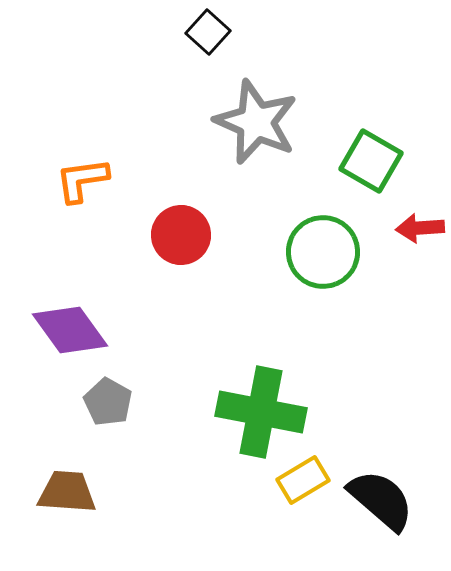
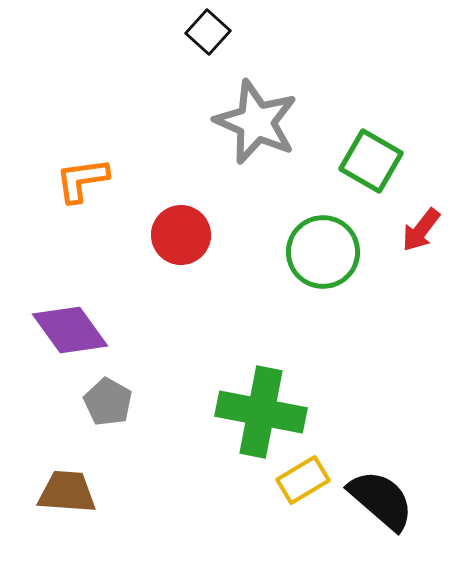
red arrow: moved 1 px right, 2 px down; rotated 48 degrees counterclockwise
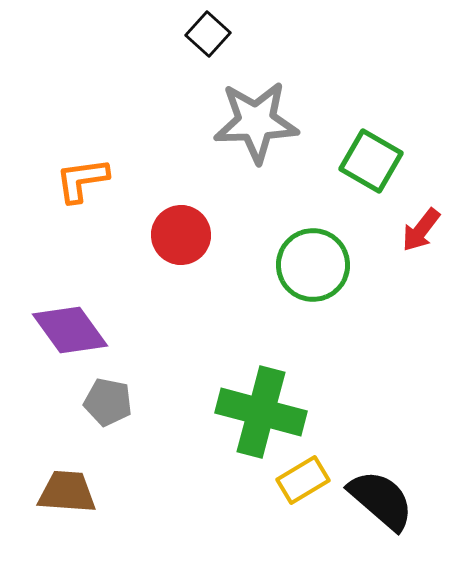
black square: moved 2 px down
gray star: rotated 26 degrees counterclockwise
green circle: moved 10 px left, 13 px down
gray pentagon: rotated 18 degrees counterclockwise
green cross: rotated 4 degrees clockwise
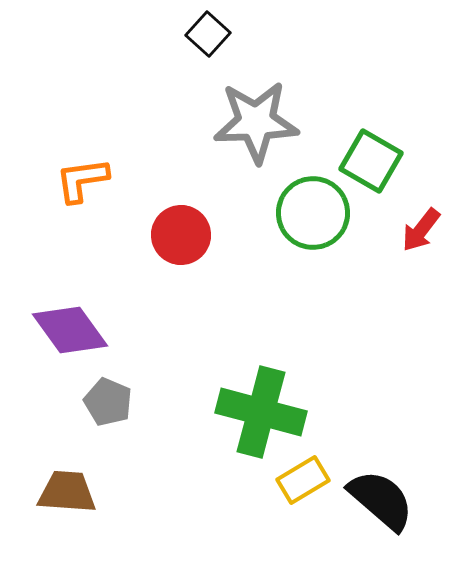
green circle: moved 52 px up
gray pentagon: rotated 12 degrees clockwise
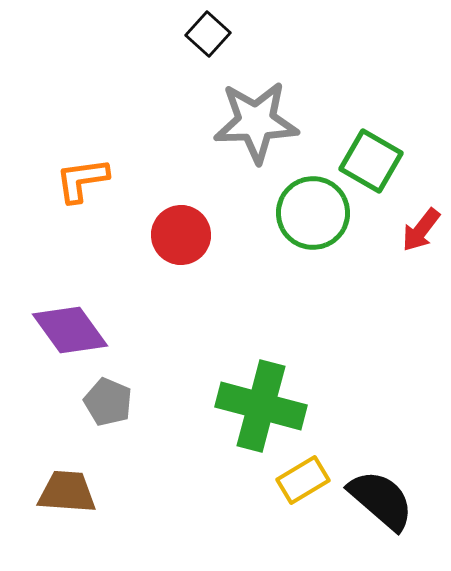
green cross: moved 6 px up
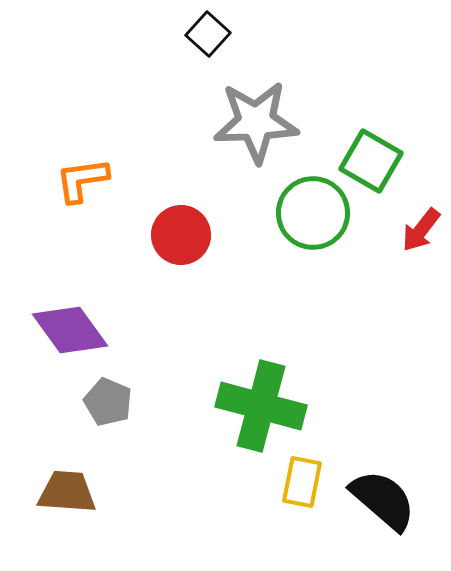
yellow rectangle: moved 1 px left, 2 px down; rotated 48 degrees counterclockwise
black semicircle: moved 2 px right
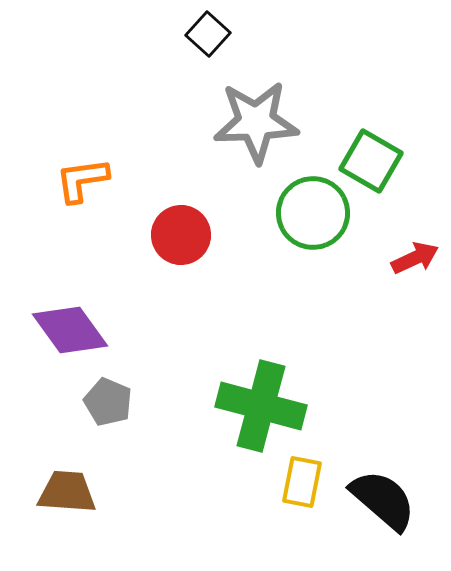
red arrow: moved 6 px left, 28 px down; rotated 153 degrees counterclockwise
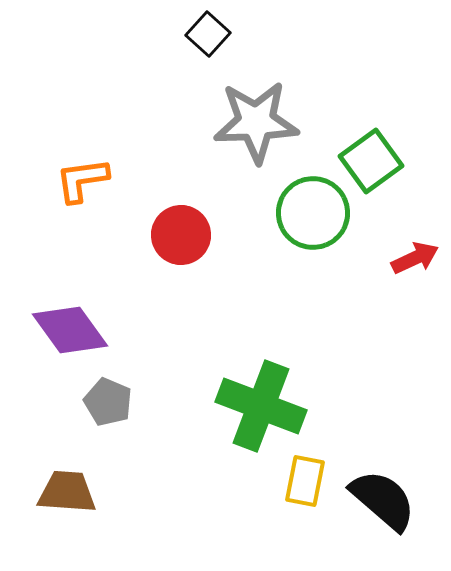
green square: rotated 24 degrees clockwise
green cross: rotated 6 degrees clockwise
yellow rectangle: moved 3 px right, 1 px up
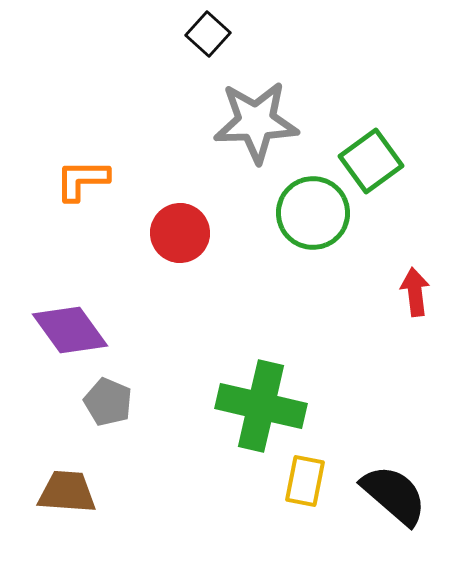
orange L-shape: rotated 8 degrees clockwise
red circle: moved 1 px left, 2 px up
red arrow: moved 34 px down; rotated 72 degrees counterclockwise
green cross: rotated 8 degrees counterclockwise
black semicircle: moved 11 px right, 5 px up
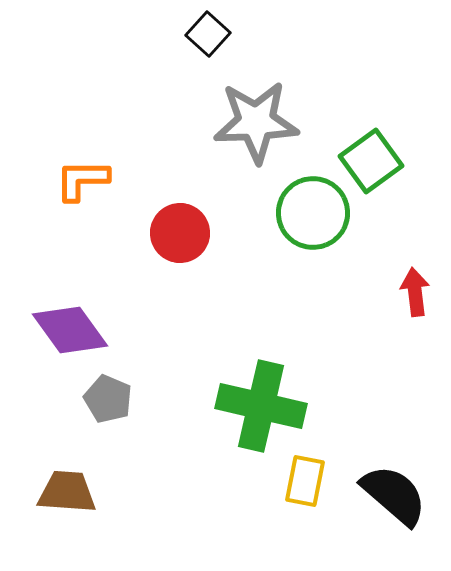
gray pentagon: moved 3 px up
